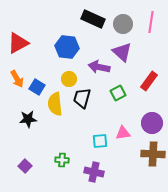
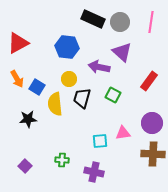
gray circle: moved 3 px left, 2 px up
green square: moved 5 px left, 2 px down; rotated 35 degrees counterclockwise
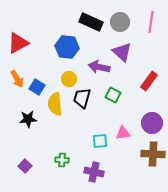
black rectangle: moved 2 px left, 3 px down
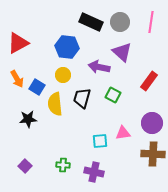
yellow circle: moved 6 px left, 4 px up
green cross: moved 1 px right, 5 px down
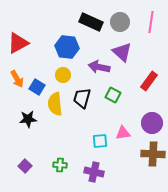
green cross: moved 3 px left
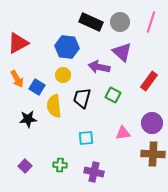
pink line: rotated 10 degrees clockwise
yellow semicircle: moved 1 px left, 2 px down
cyan square: moved 14 px left, 3 px up
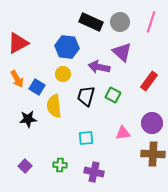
yellow circle: moved 1 px up
black trapezoid: moved 4 px right, 2 px up
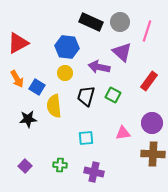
pink line: moved 4 px left, 9 px down
yellow circle: moved 2 px right, 1 px up
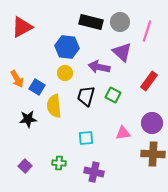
black rectangle: rotated 10 degrees counterclockwise
red triangle: moved 4 px right, 16 px up
green cross: moved 1 px left, 2 px up
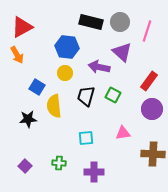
orange arrow: moved 24 px up
purple circle: moved 14 px up
purple cross: rotated 12 degrees counterclockwise
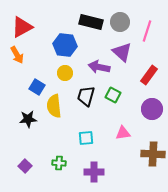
blue hexagon: moved 2 px left, 2 px up
red rectangle: moved 6 px up
